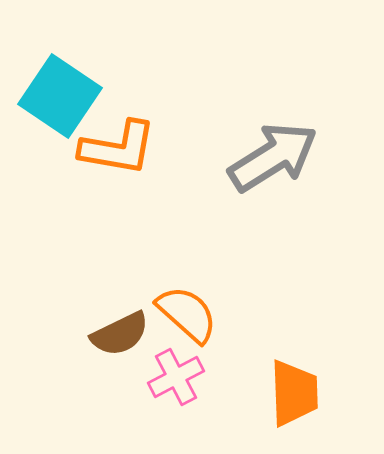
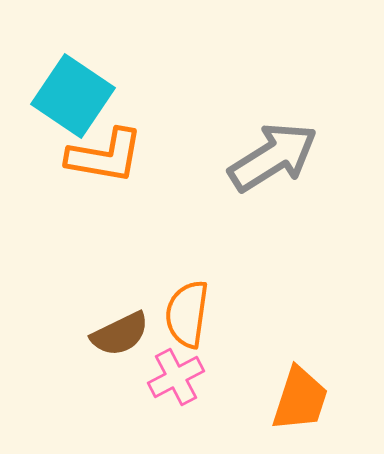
cyan square: moved 13 px right
orange L-shape: moved 13 px left, 8 px down
orange semicircle: rotated 124 degrees counterclockwise
orange trapezoid: moved 6 px right, 6 px down; rotated 20 degrees clockwise
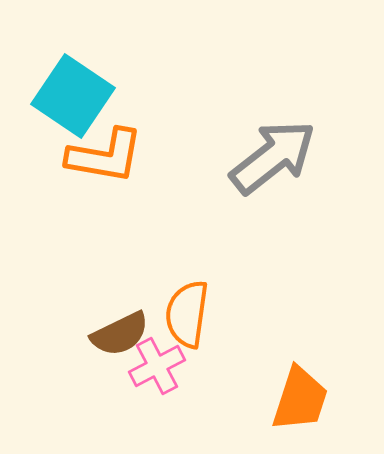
gray arrow: rotated 6 degrees counterclockwise
pink cross: moved 19 px left, 11 px up
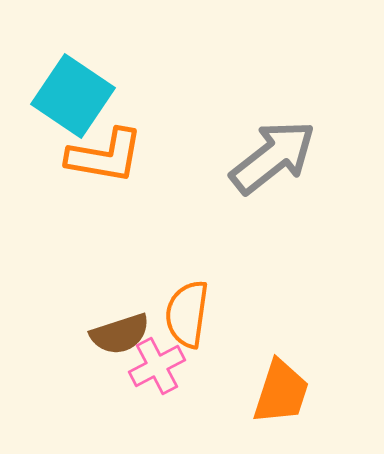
brown semicircle: rotated 8 degrees clockwise
orange trapezoid: moved 19 px left, 7 px up
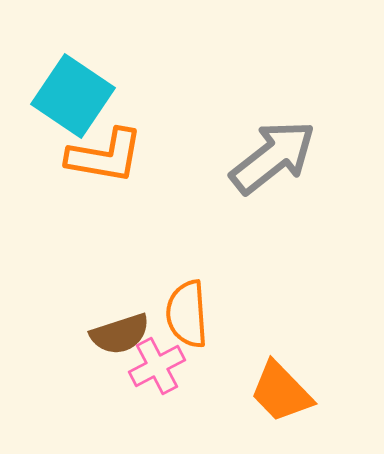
orange semicircle: rotated 12 degrees counterclockwise
orange trapezoid: rotated 118 degrees clockwise
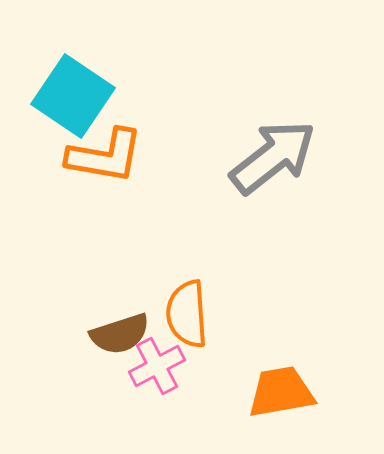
orange trapezoid: rotated 124 degrees clockwise
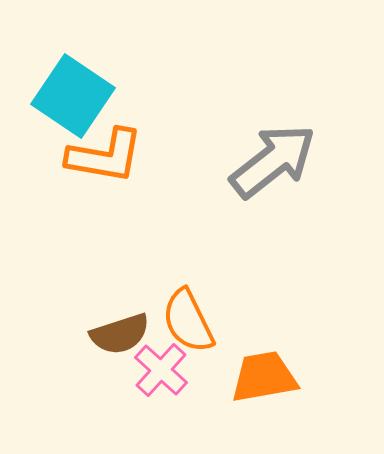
gray arrow: moved 4 px down
orange semicircle: moved 1 px right, 7 px down; rotated 22 degrees counterclockwise
pink cross: moved 4 px right, 4 px down; rotated 20 degrees counterclockwise
orange trapezoid: moved 17 px left, 15 px up
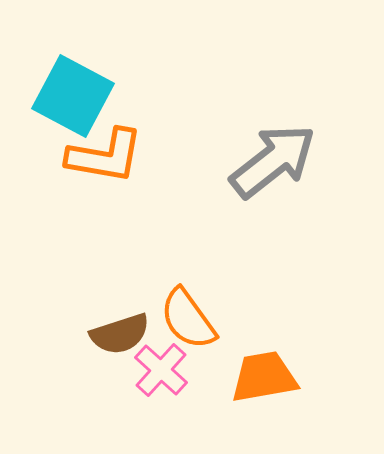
cyan square: rotated 6 degrees counterclockwise
orange semicircle: moved 2 px up; rotated 10 degrees counterclockwise
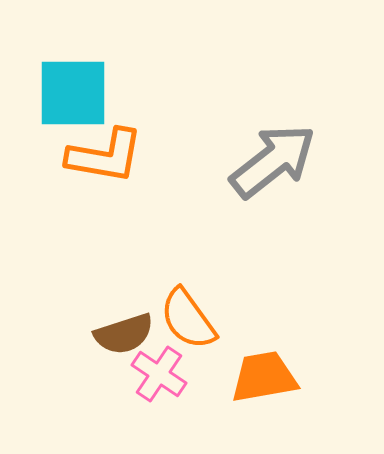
cyan square: moved 3 px up; rotated 28 degrees counterclockwise
brown semicircle: moved 4 px right
pink cross: moved 2 px left, 4 px down; rotated 8 degrees counterclockwise
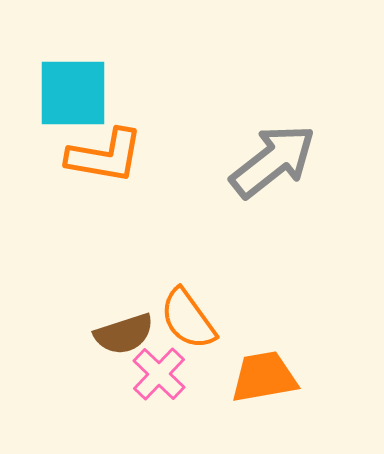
pink cross: rotated 10 degrees clockwise
